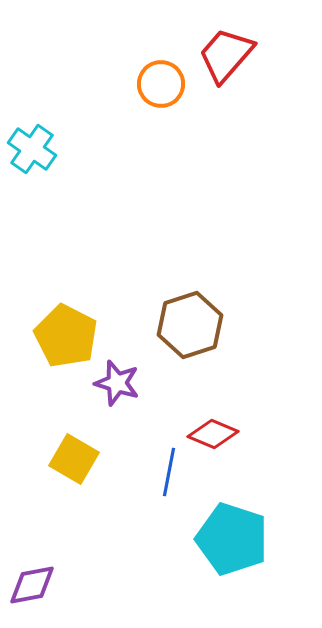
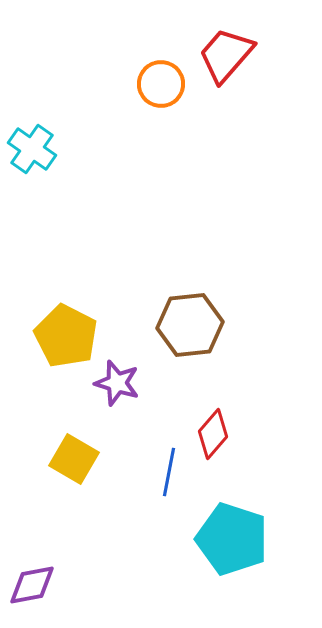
brown hexagon: rotated 12 degrees clockwise
red diamond: rotated 72 degrees counterclockwise
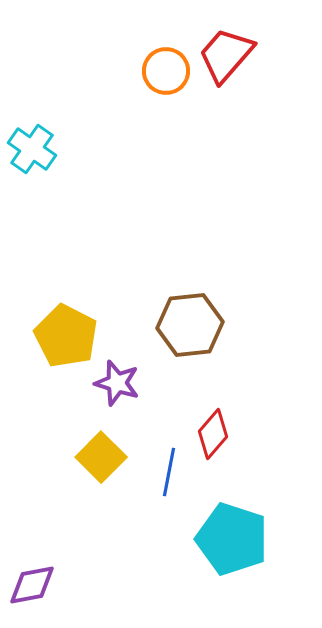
orange circle: moved 5 px right, 13 px up
yellow square: moved 27 px right, 2 px up; rotated 15 degrees clockwise
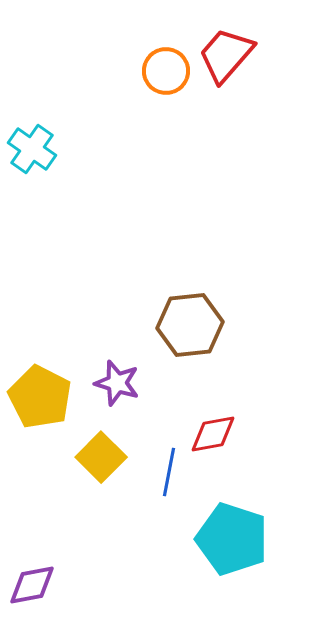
yellow pentagon: moved 26 px left, 61 px down
red diamond: rotated 39 degrees clockwise
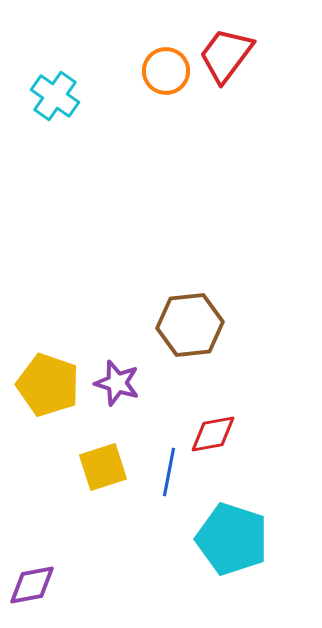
red trapezoid: rotated 4 degrees counterclockwise
cyan cross: moved 23 px right, 53 px up
yellow pentagon: moved 8 px right, 12 px up; rotated 8 degrees counterclockwise
yellow square: moved 2 px right, 10 px down; rotated 27 degrees clockwise
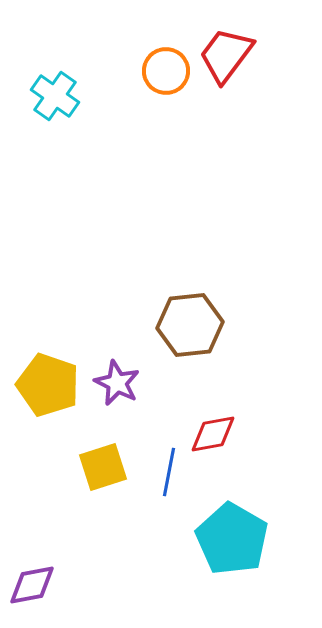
purple star: rotated 9 degrees clockwise
cyan pentagon: rotated 12 degrees clockwise
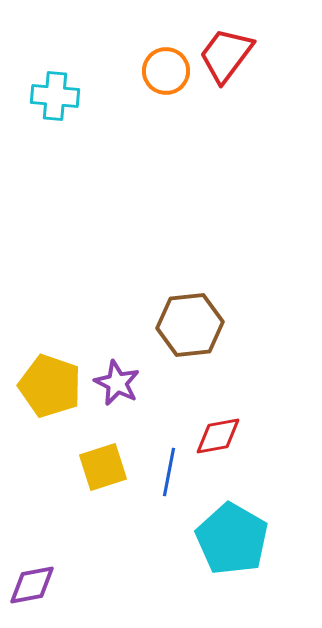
cyan cross: rotated 30 degrees counterclockwise
yellow pentagon: moved 2 px right, 1 px down
red diamond: moved 5 px right, 2 px down
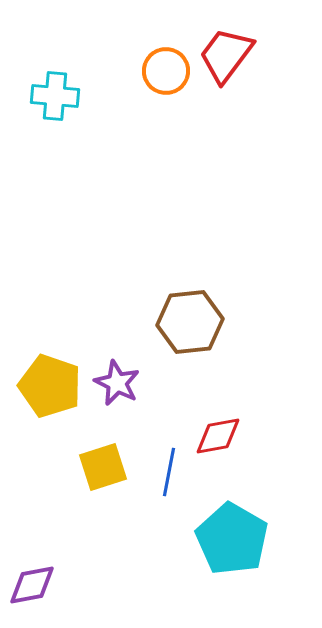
brown hexagon: moved 3 px up
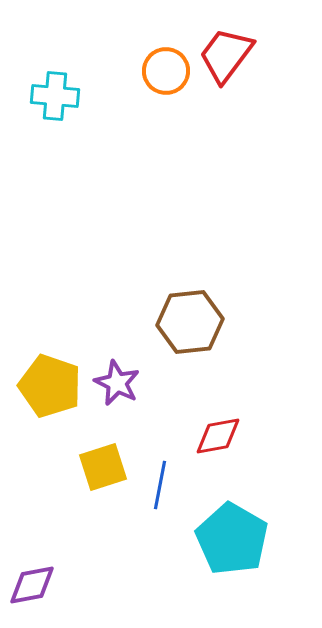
blue line: moved 9 px left, 13 px down
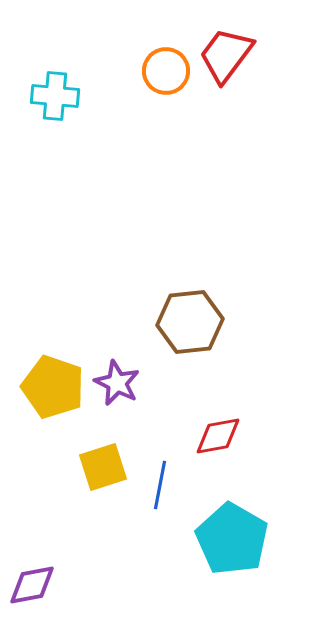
yellow pentagon: moved 3 px right, 1 px down
